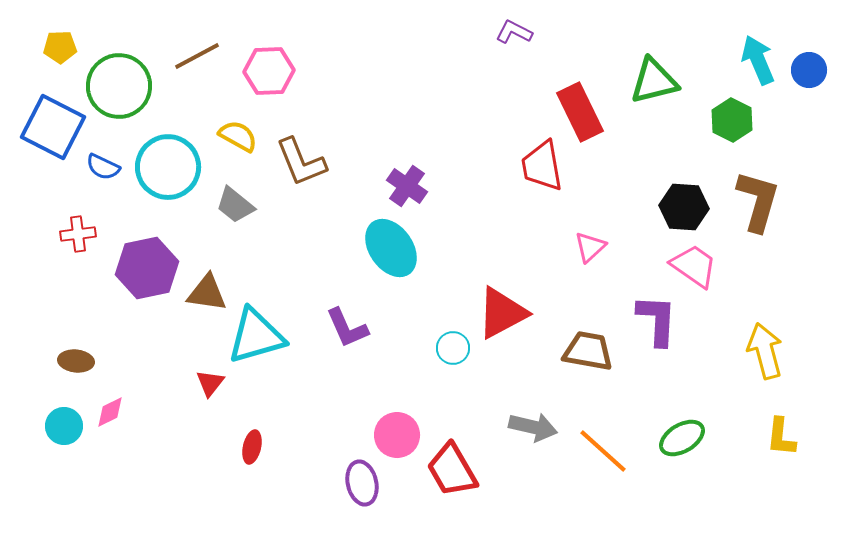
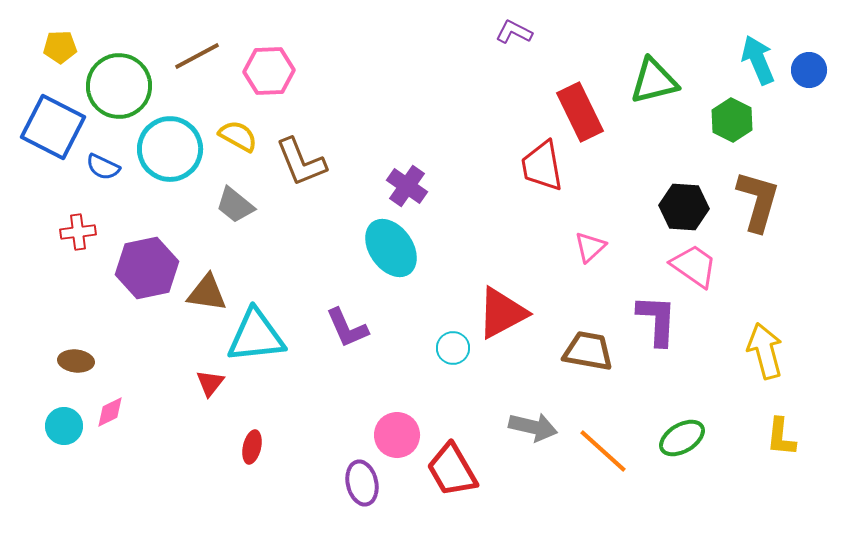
cyan circle at (168, 167): moved 2 px right, 18 px up
red cross at (78, 234): moved 2 px up
cyan triangle at (256, 336): rotated 10 degrees clockwise
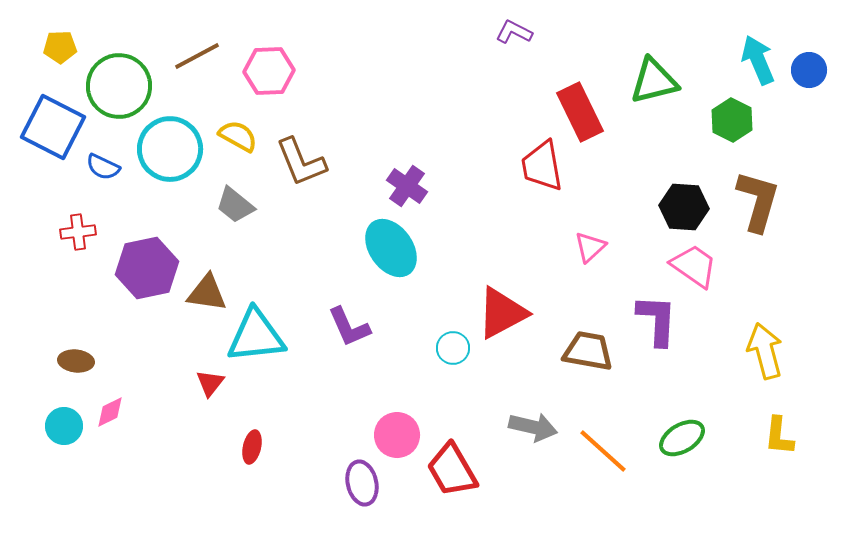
purple L-shape at (347, 328): moved 2 px right, 1 px up
yellow L-shape at (781, 437): moved 2 px left, 1 px up
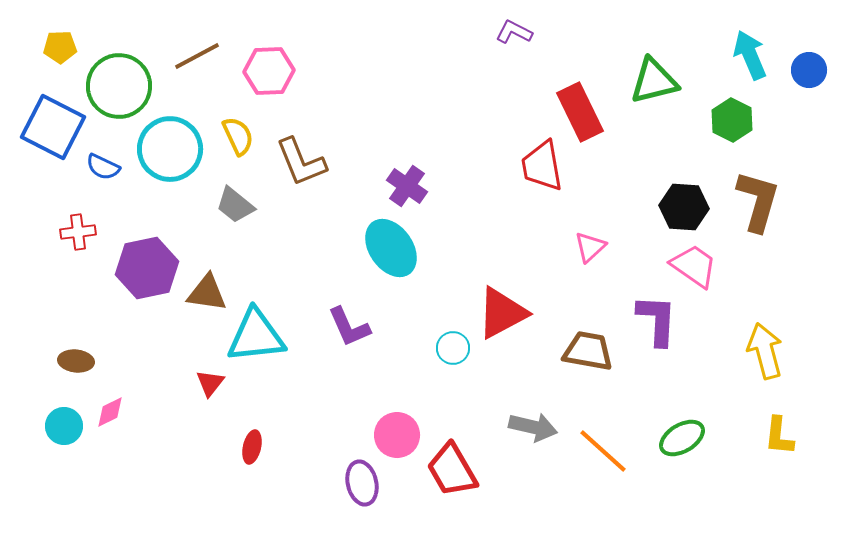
cyan arrow at (758, 60): moved 8 px left, 5 px up
yellow semicircle at (238, 136): rotated 36 degrees clockwise
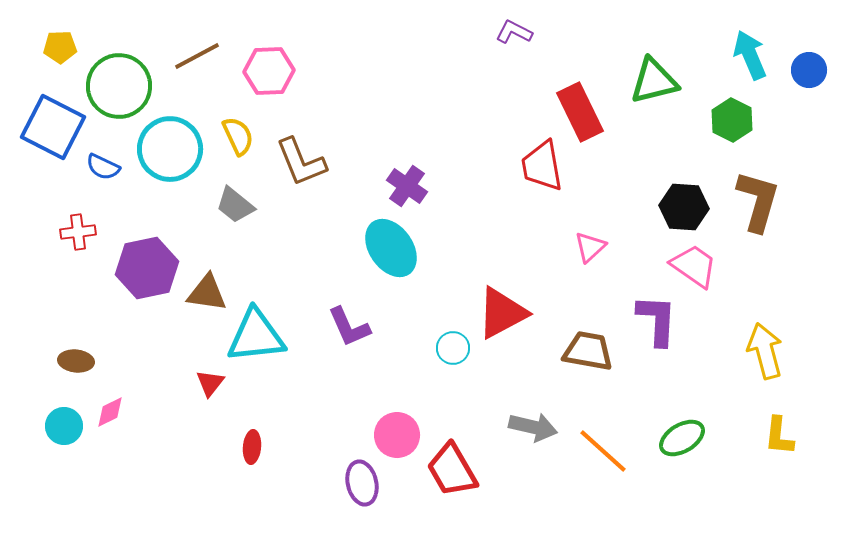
red ellipse at (252, 447): rotated 8 degrees counterclockwise
